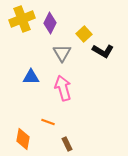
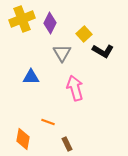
pink arrow: moved 12 px right
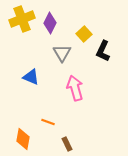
black L-shape: rotated 85 degrees clockwise
blue triangle: rotated 24 degrees clockwise
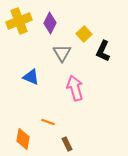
yellow cross: moved 3 px left, 2 px down
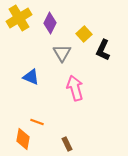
yellow cross: moved 3 px up; rotated 10 degrees counterclockwise
black L-shape: moved 1 px up
orange line: moved 11 px left
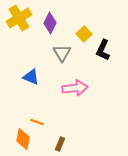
pink arrow: rotated 100 degrees clockwise
brown rectangle: moved 7 px left; rotated 48 degrees clockwise
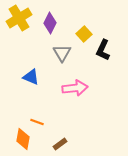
brown rectangle: rotated 32 degrees clockwise
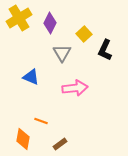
black L-shape: moved 2 px right
orange line: moved 4 px right, 1 px up
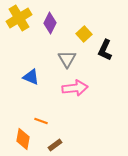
gray triangle: moved 5 px right, 6 px down
brown rectangle: moved 5 px left, 1 px down
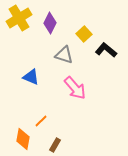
black L-shape: moved 1 px right; rotated 105 degrees clockwise
gray triangle: moved 3 px left, 4 px up; rotated 42 degrees counterclockwise
pink arrow: rotated 55 degrees clockwise
orange line: rotated 64 degrees counterclockwise
brown rectangle: rotated 24 degrees counterclockwise
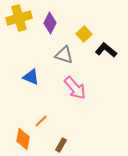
yellow cross: rotated 15 degrees clockwise
brown rectangle: moved 6 px right
